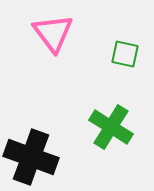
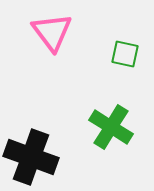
pink triangle: moved 1 px left, 1 px up
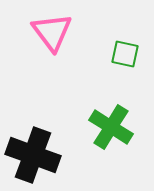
black cross: moved 2 px right, 2 px up
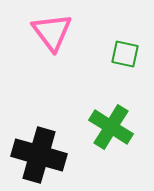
black cross: moved 6 px right; rotated 4 degrees counterclockwise
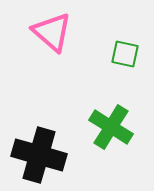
pink triangle: rotated 12 degrees counterclockwise
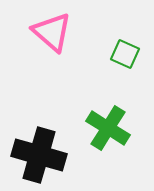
green square: rotated 12 degrees clockwise
green cross: moved 3 px left, 1 px down
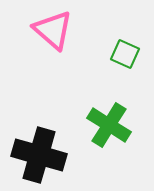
pink triangle: moved 1 px right, 2 px up
green cross: moved 1 px right, 3 px up
